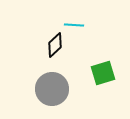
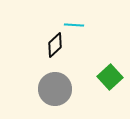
green square: moved 7 px right, 4 px down; rotated 25 degrees counterclockwise
gray circle: moved 3 px right
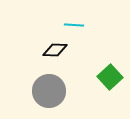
black diamond: moved 5 px down; rotated 45 degrees clockwise
gray circle: moved 6 px left, 2 px down
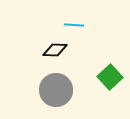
gray circle: moved 7 px right, 1 px up
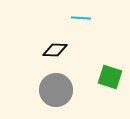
cyan line: moved 7 px right, 7 px up
green square: rotated 30 degrees counterclockwise
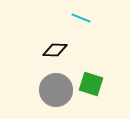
cyan line: rotated 18 degrees clockwise
green square: moved 19 px left, 7 px down
